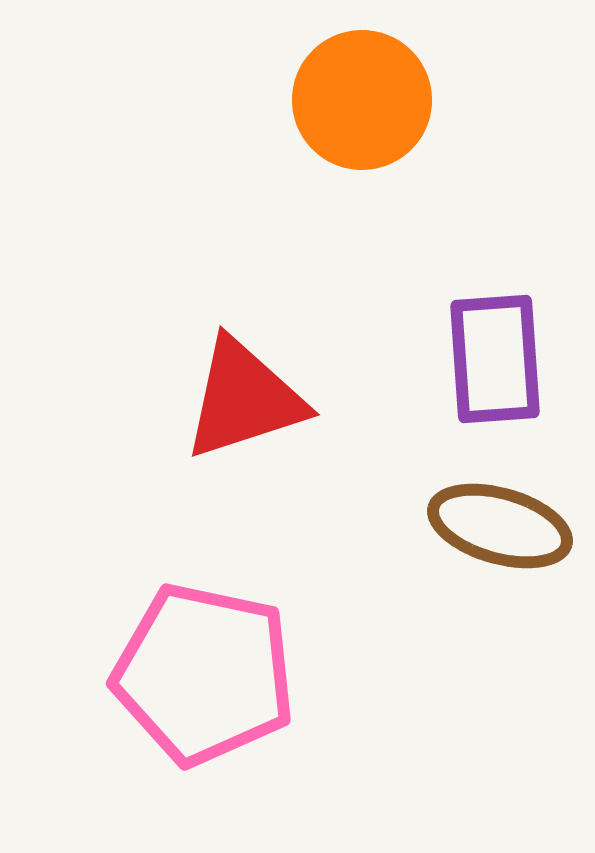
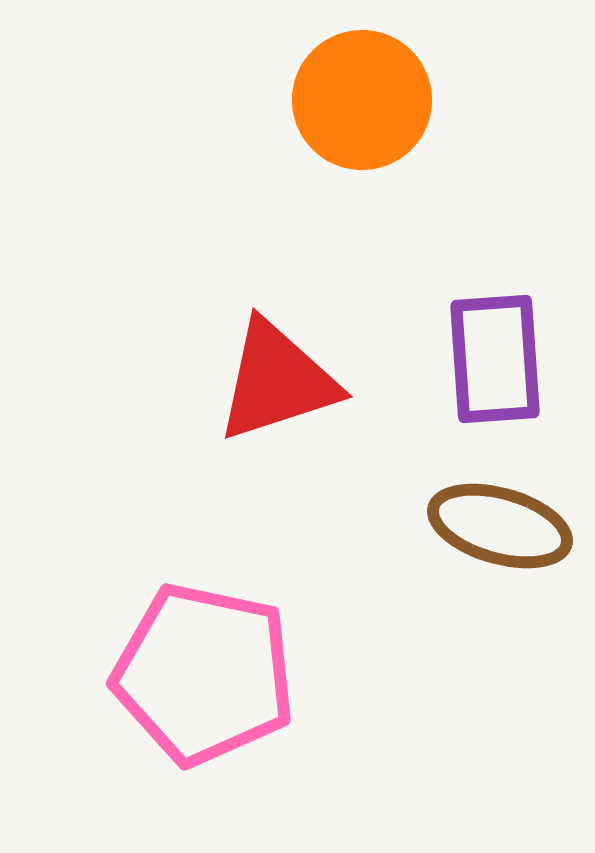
red triangle: moved 33 px right, 18 px up
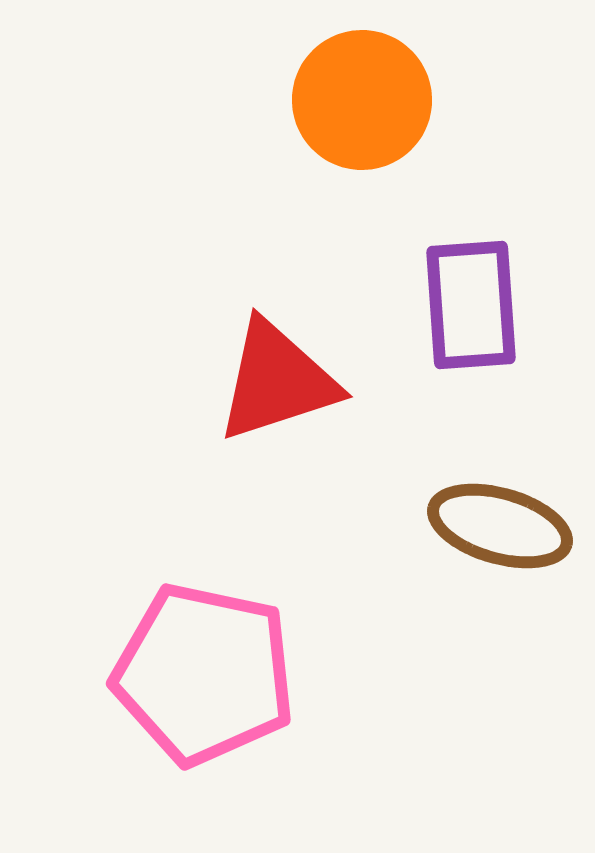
purple rectangle: moved 24 px left, 54 px up
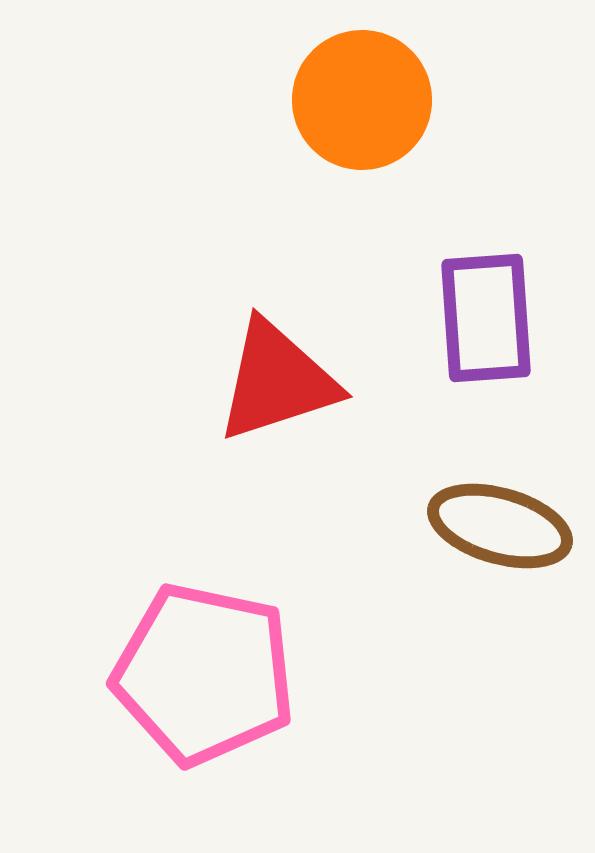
purple rectangle: moved 15 px right, 13 px down
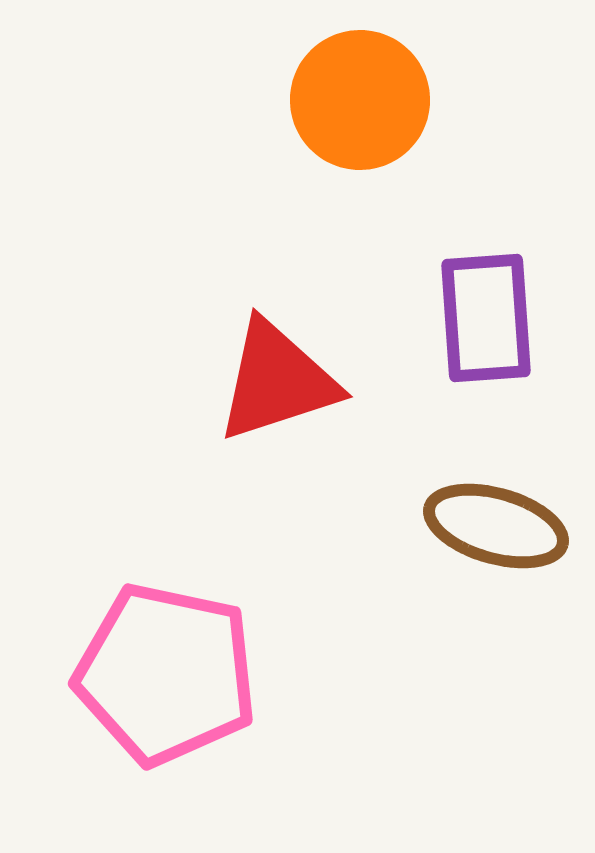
orange circle: moved 2 px left
brown ellipse: moved 4 px left
pink pentagon: moved 38 px left
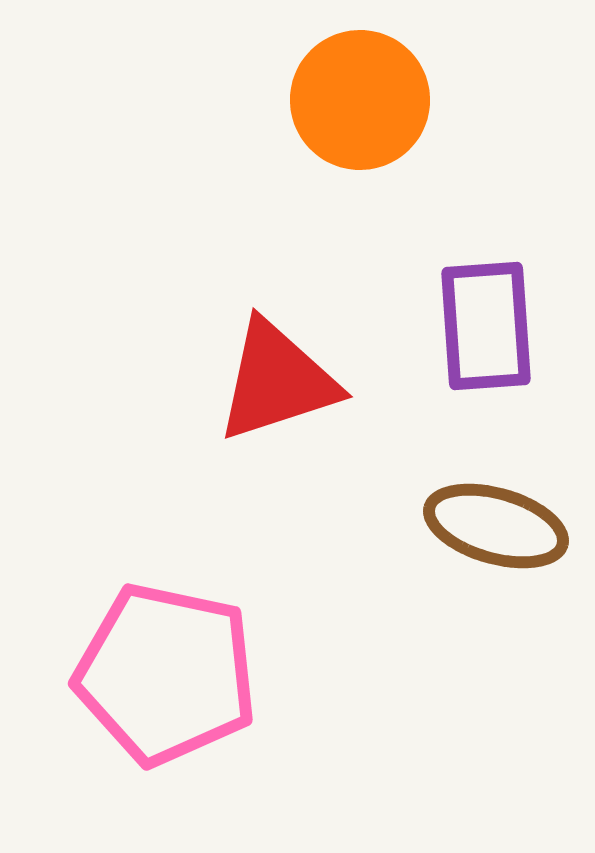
purple rectangle: moved 8 px down
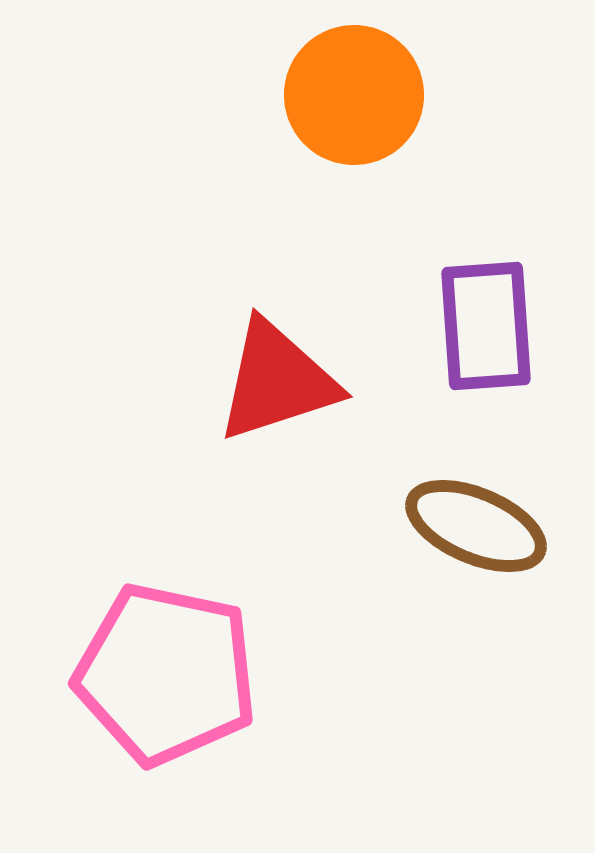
orange circle: moved 6 px left, 5 px up
brown ellipse: moved 20 px left; rotated 7 degrees clockwise
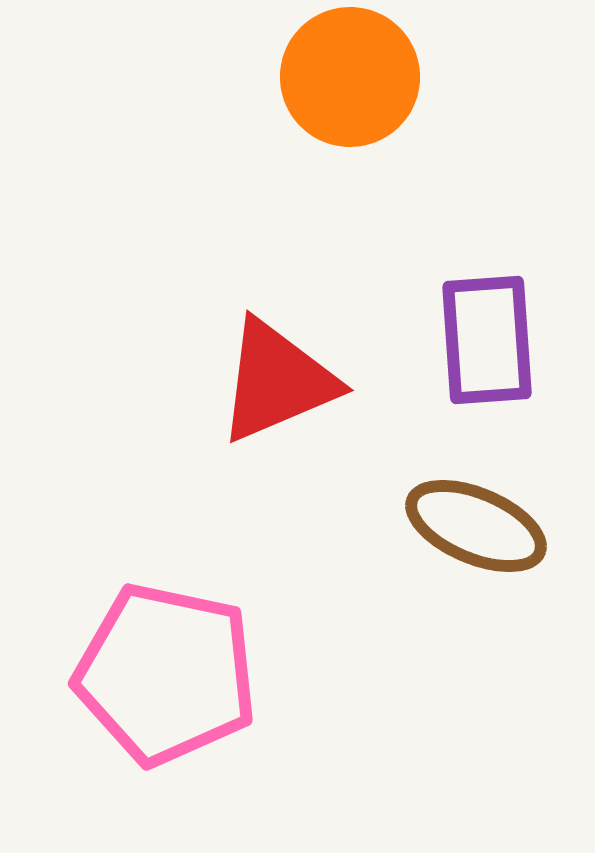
orange circle: moved 4 px left, 18 px up
purple rectangle: moved 1 px right, 14 px down
red triangle: rotated 5 degrees counterclockwise
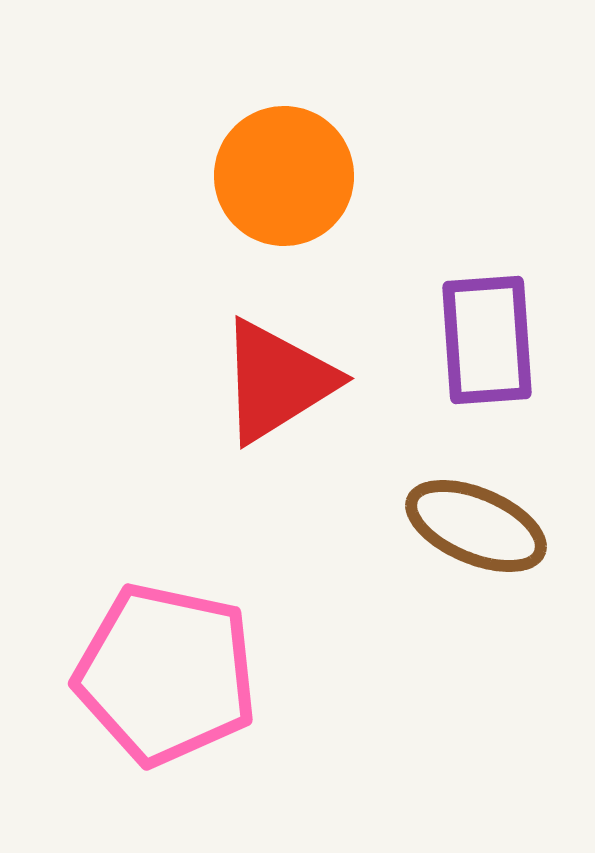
orange circle: moved 66 px left, 99 px down
red triangle: rotated 9 degrees counterclockwise
